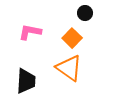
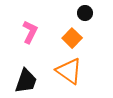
pink L-shape: rotated 105 degrees clockwise
orange triangle: moved 3 px down
black trapezoid: rotated 16 degrees clockwise
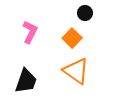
orange triangle: moved 7 px right
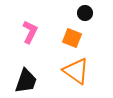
orange square: rotated 24 degrees counterclockwise
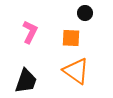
orange square: moved 1 px left; rotated 18 degrees counterclockwise
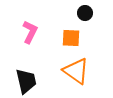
black trapezoid: rotated 32 degrees counterclockwise
